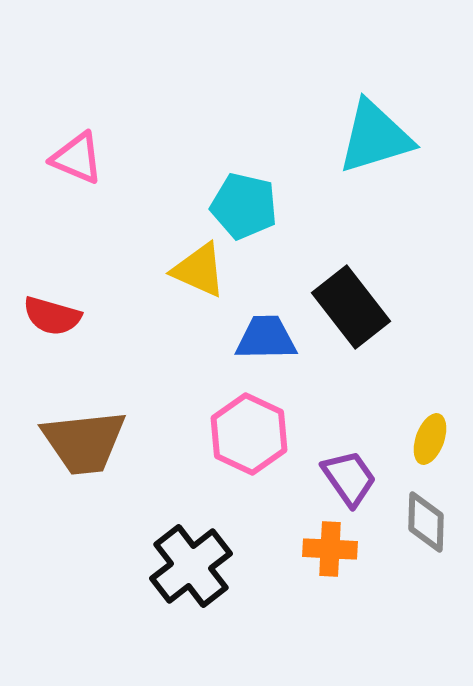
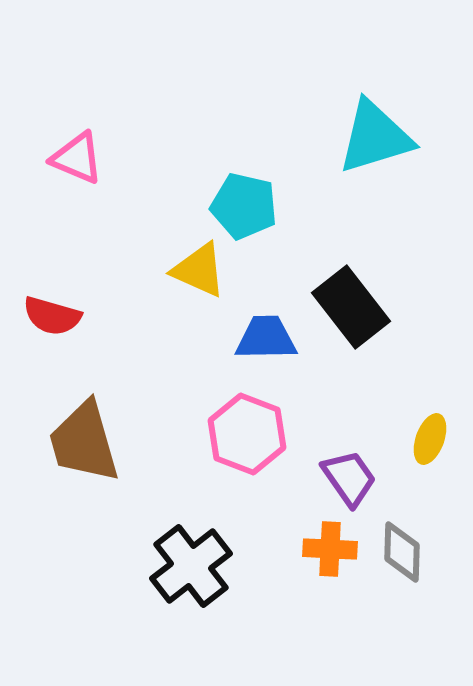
pink hexagon: moved 2 px left; rotated 4 degrees counterclockwise
brown trapezoid: rotated 80 degrees clockwise
gray diamond: moved 24 px left, 30 px down
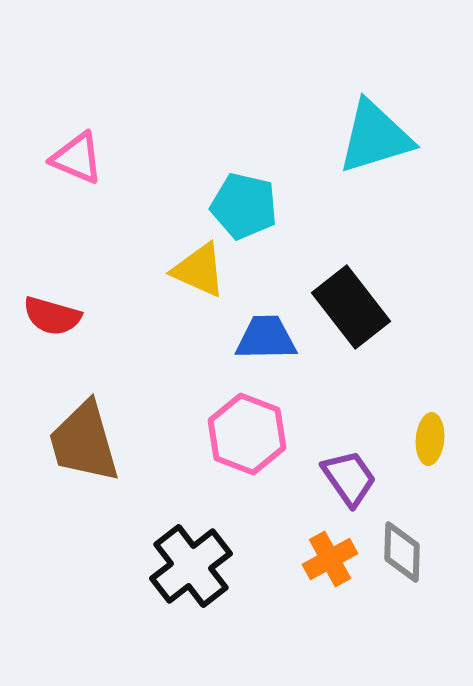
yellow ellipse: rotated 15 degrees counterclockwise
orange cross: moved 10 px down; rotated 32 degrees counterclockwise
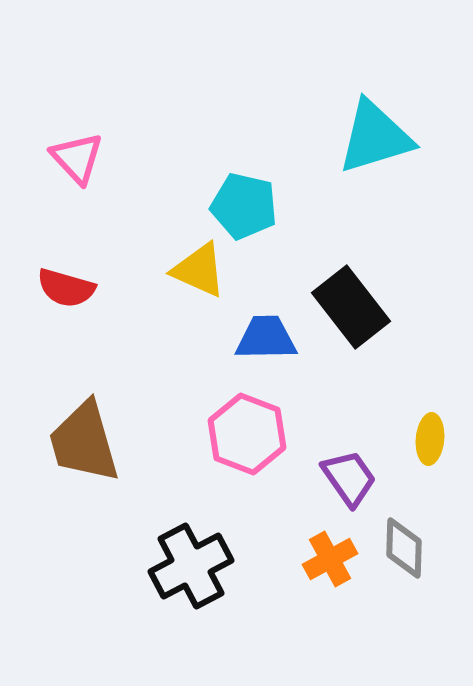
pink triangle: rotated 24 degrees clockwise
red semicircle: moved 14 px right, 28 px up
gray diamond: moved 2 px right, 4 px up
black cross: rotated 10 degrees clockwise
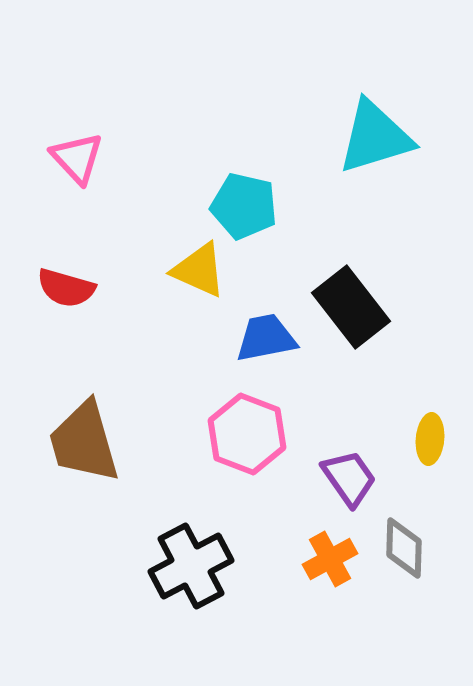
blue trapezoid: rotated 10 degrees counterclockwise
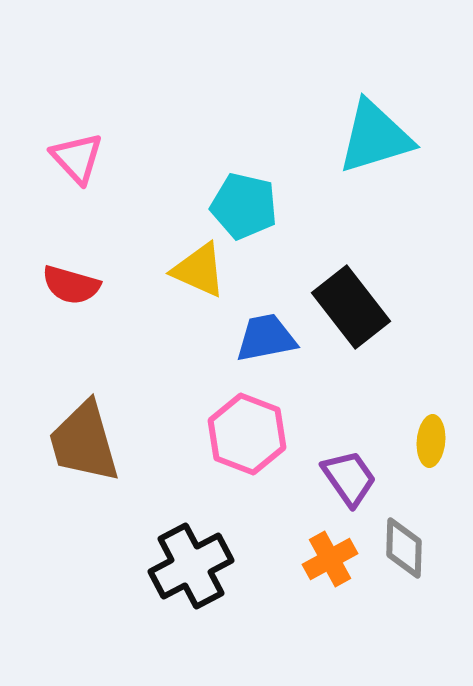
red semicircle: moved 5 px right, 3 px up
yellow ellipse: moved 1 px right, 2 px down
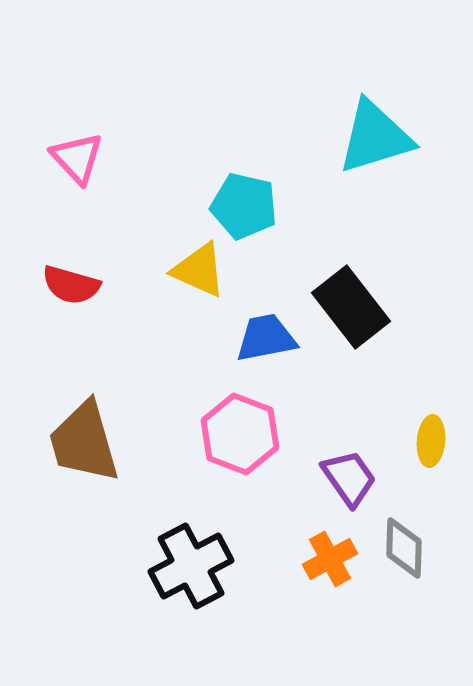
pink hexagon: moved 7 px left
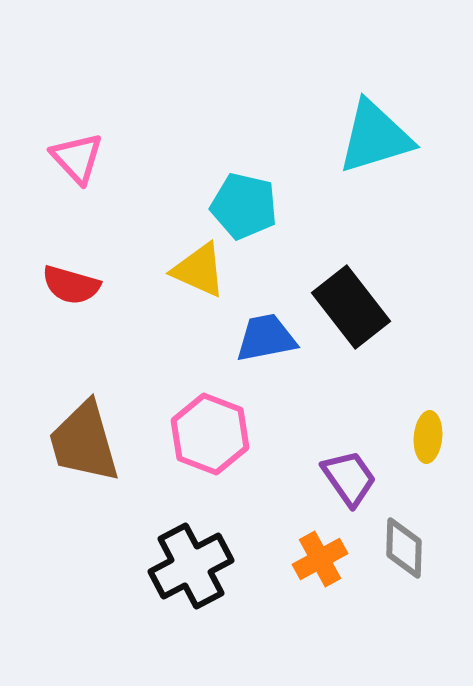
pink hexagon: moved 30 px left
yellow ellipse: moved 3 px left, 4 px up
orange cross: moved 10 px left
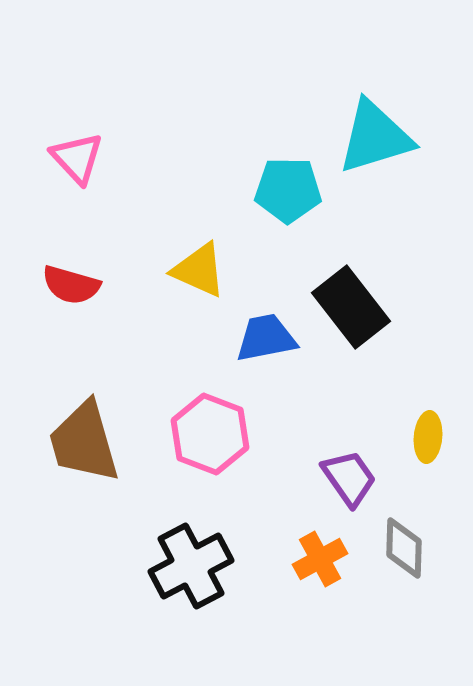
cyan pentagon: moved 44 px right, 16 px up; rotated 12 degrees counterclockwise
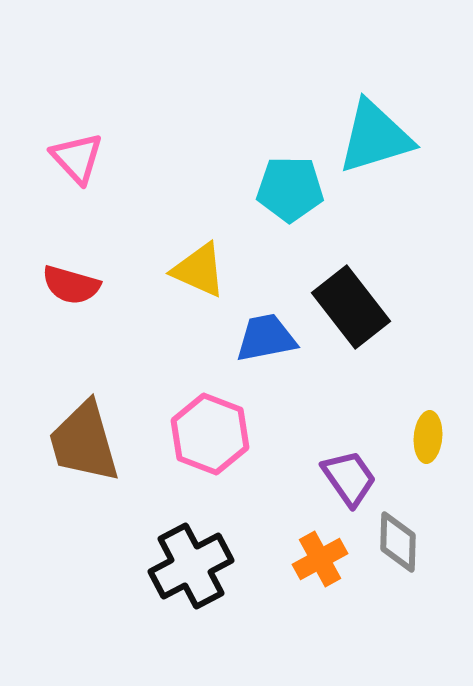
cyan pentagon: moved 2 px right, 1 px up
gray diamond: moved 6 px left, 6 px up
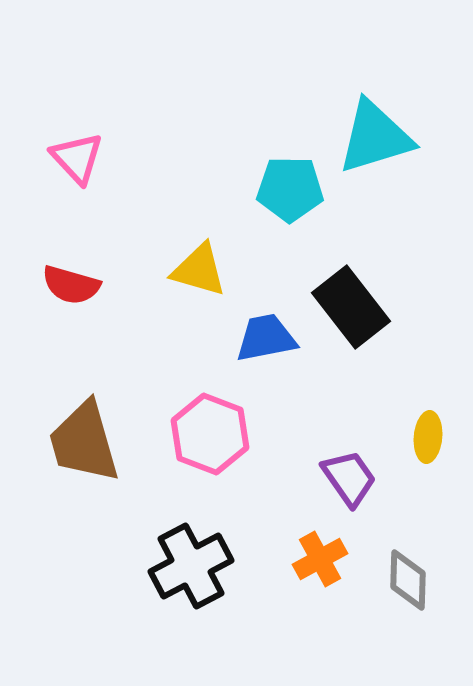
yellow triangle: rotated 8 degrees counterclockwise
gray diamond: moved 10 px right, 38 px down
